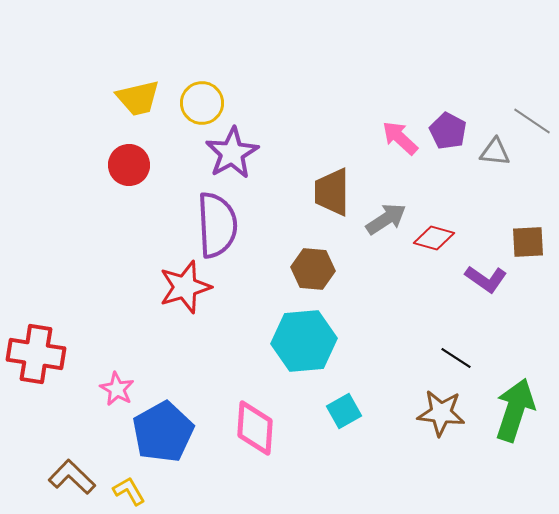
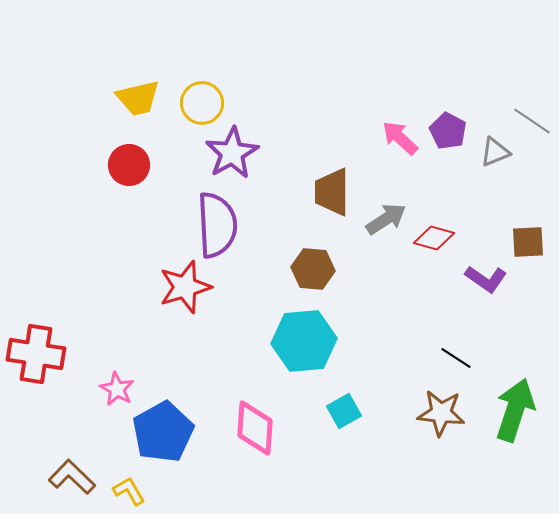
gray triangle: rotated 28 degrees counterclockwise
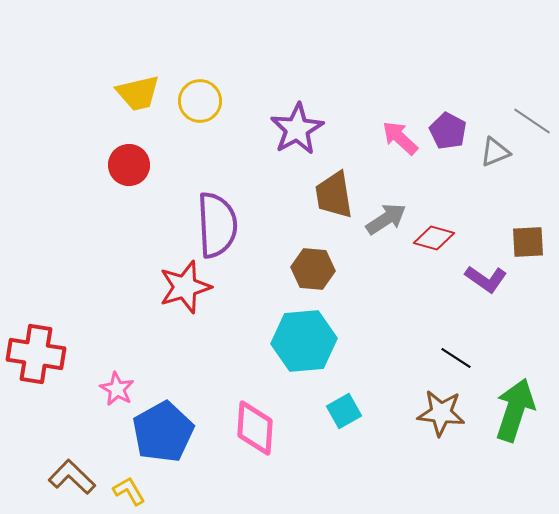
yellow trapezoid: moved 5 px up
yellow circle: moved 2 px left, 2 px up
purple star: moved 65 px right, 24 px up
brown trapezoid: moved 2 px right, 3 px down; rotated 9 degrees counterclockwise
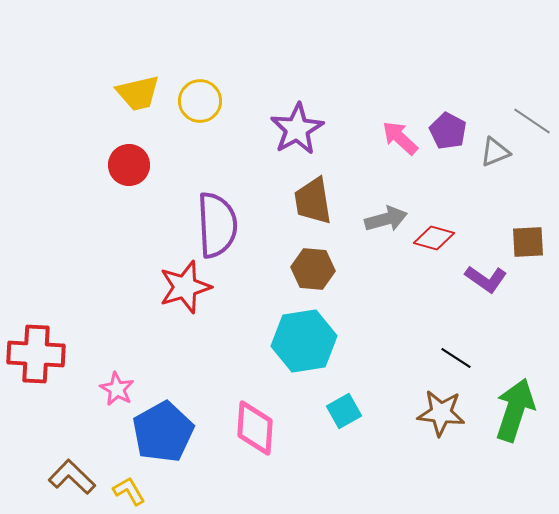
brown trapezoid: moved 21 px left, 6 px down
gray arrow: rotated 18 degrees clockwise
cyan hexagon: rotated 4 degrees counterclockwise
red cross: rotated 6 degrees counterclockwise
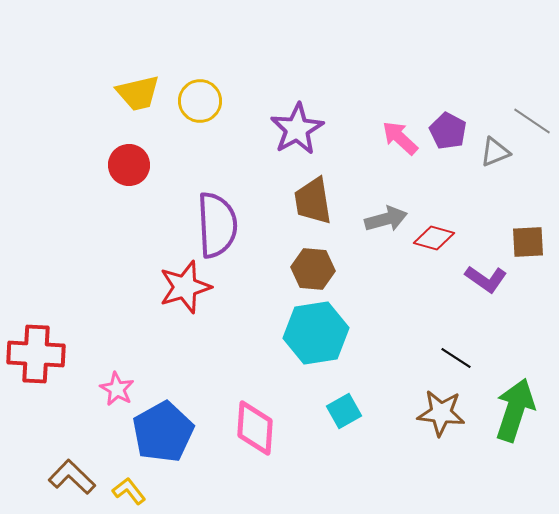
cyan hexagon: moved 12 px right, 8 px up
yellow L-shape: rotated 8 degrees counterclockwise
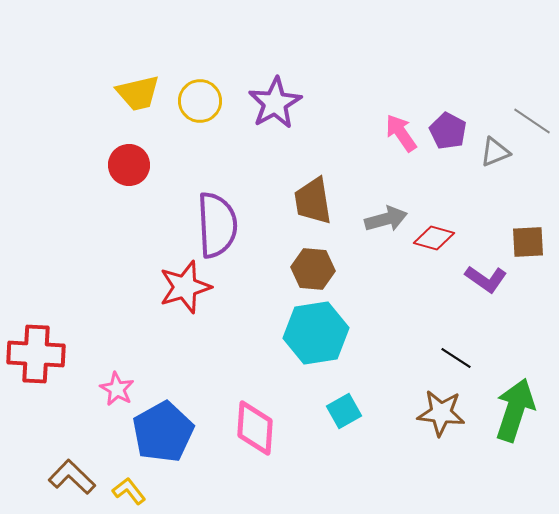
purple star: moved 22 px left, 26 px up
pink arrow: moved 1 px right, 5 px up; rotated 12 degrees clockwise
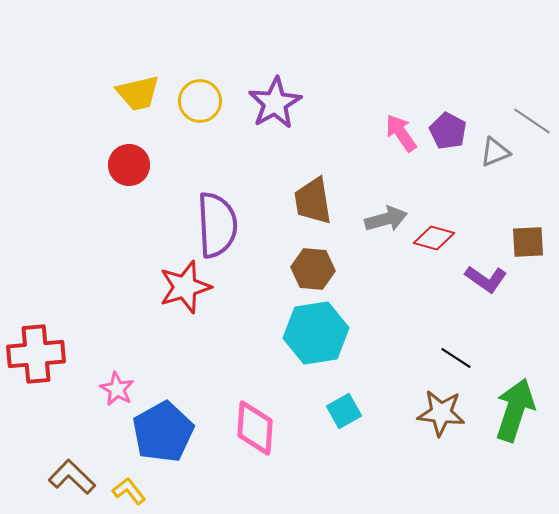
red cross: rotated 8 degrees counterclockwise
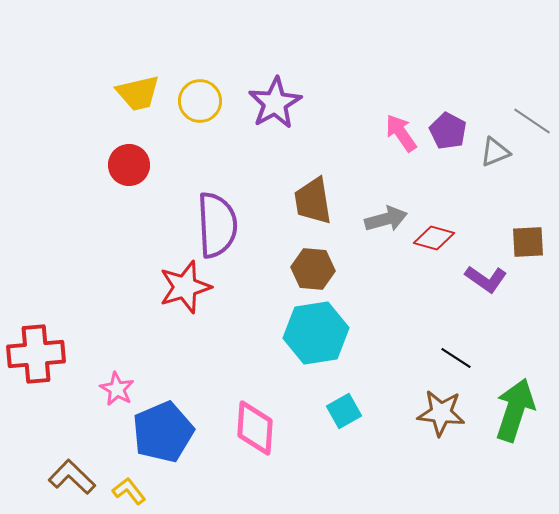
blue pentagon: rotated 6 degrees clockwise
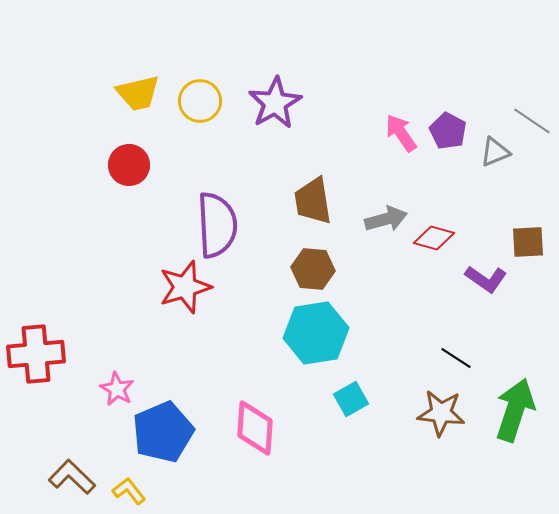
cyan square: moved 7 px right, 12 px up
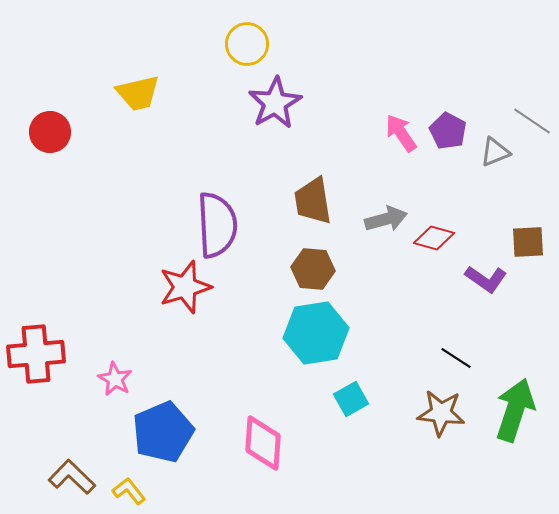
yellow circle: moved 47 px right, 57 px up
red circle: moved 79 px left, 33 px up
pink star: moved 2 px left, 10 px up
pink diamond: moved 8 px right, 15 px down
